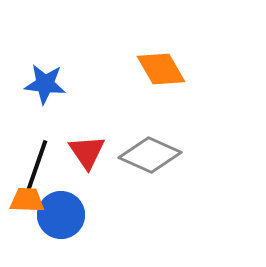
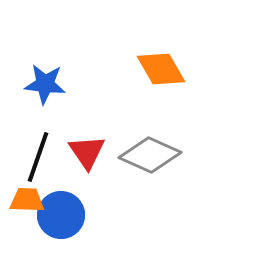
black line: moved 1 px right, 8 px up
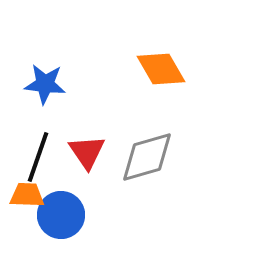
gray diamond: moved 3 px left, 2 px down; rotated 40 degrees counterclockwise
orange trapezoid: moved 5 px up
